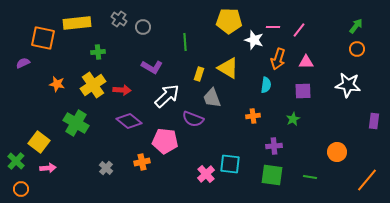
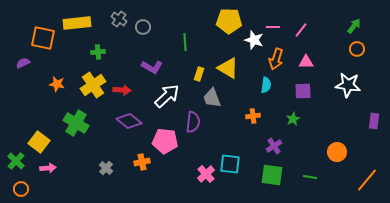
green arrow at (356, 26): moved 2 px left
pink line at (299, 30): moved 2 px right
orange arrow at (278, 59): moved 2 px left
purple semicircle at (193, 119): moved 3 px down; rotated 105 degrees counterclockwise
purple cross at (274, 146): rotated 28 degrees counterclockwise
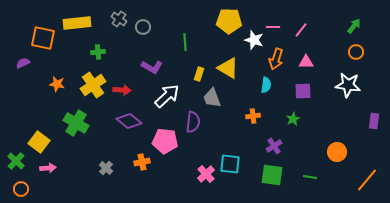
orange circle at (357, 49): moved 1 px left, 3 px down
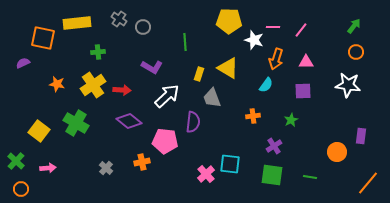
cyan semicircle at (266, 85): rotated 28 degrees clockwise
green star at (293, 119): moved 2 px left, 1 px down
purple rectangle at (374, 121): moved 13 px left, 15 px down
yellow square at (39, 142): moved 11 px up
orange line at (367, 180): moved 1 px right, 3 px down
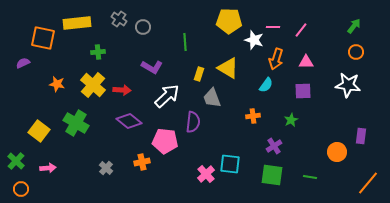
yellow cross at (93, 85): rotated 15 degrees counterclockwise
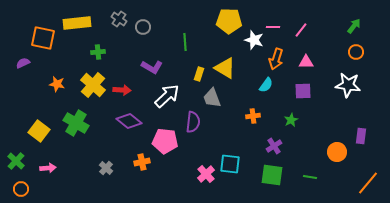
yellow triangle at (228, 68): moved 3 px left
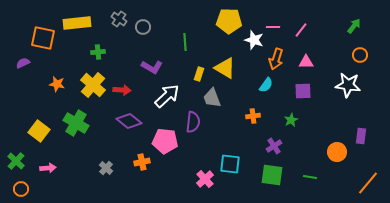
orange circle at (356, 52): moved 4 px right, 3 px down
pink cross at (206, 174): moved 1 px left, 5 px down
